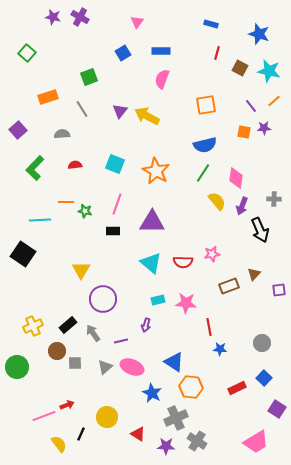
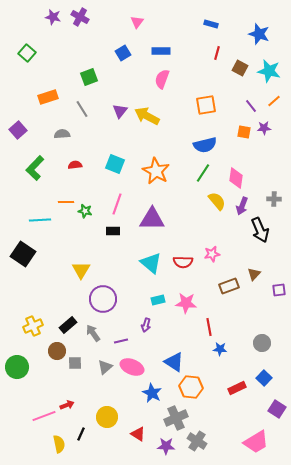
purple triangle at (152, 222): moved 3 px up
yellow semicircle at (59, 444): rotated 24 degrees clockwise
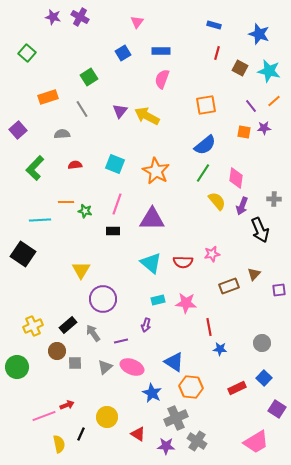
blue rectangle at (211, 24): moved 3 px right, 1 px down
green square at (89, 77): rotated 12 degrees counterclockwise
blue semicircle at (205, 145): rotated 25 degrees counterclockwise
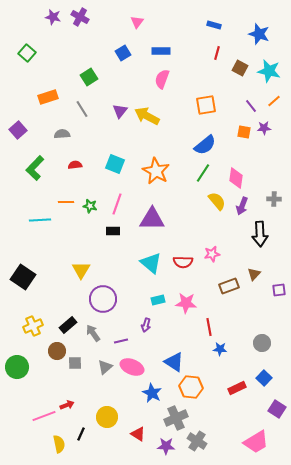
green star at (85, 211): moved 5 px right, 5 px up
black arrow at (260, 230): moved 4 px down; rotated 20 degrees clockwise
black square at (23, 254): moved 23 px down
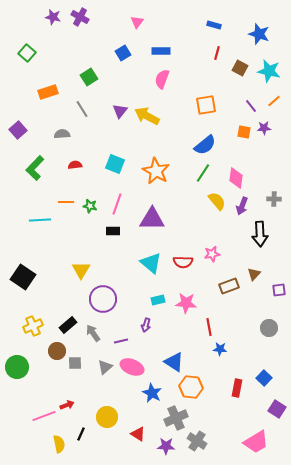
orange rectangle at (48, 97): moved 5 px up
gray circle at (262, 343): moved 7 px right, 15 px up
red rectangle at (237, 388): rotated 54 degrees counterclockwise
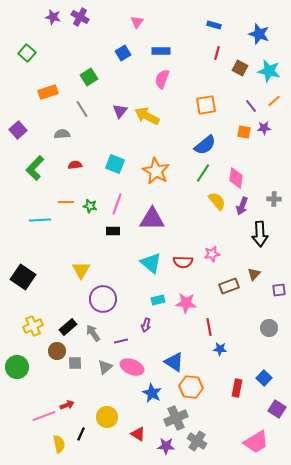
black rectangle at (68, 325): moved 2 px down
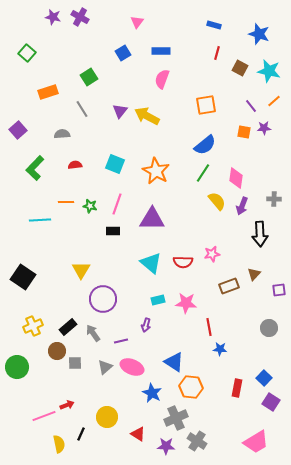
purple square at (277, 409): moved 6 px left, 7 px up
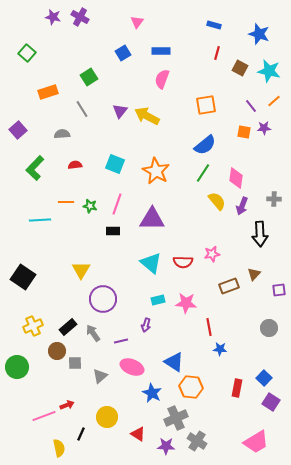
gray triangle at (105, 367): moved 5 px left, 9 px down
yellow semicircle at (59, 444): moved 4 px down
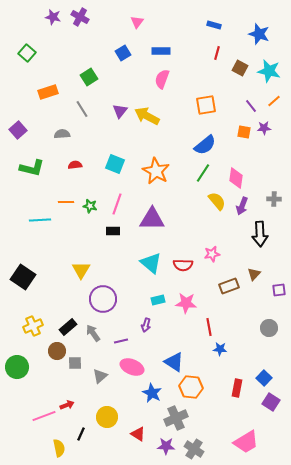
green L-shape at (35, 168): moved 3 px left; rotated 120 degrees counterclockwise
red semicircle at (183, 262): moved 3 px down
gray cross at (197, 441): moved 3 px left, 8 px down
pink trapezoid at (256, 442): moved 10 px left
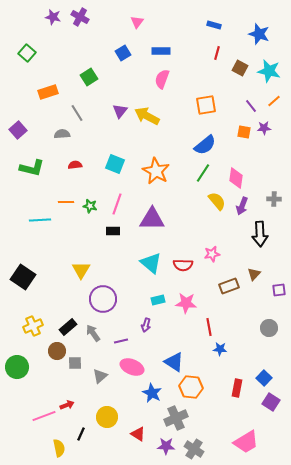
gray line at (82, 109): moved 5 px left, 4 px down
